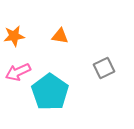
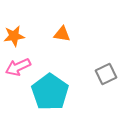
orange triangle: moved 2 px right, 2 px up
gray square: moved 2 px right, 6 px down
pink arrow: moved 5 px up
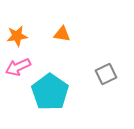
orange star: moved 3 px right
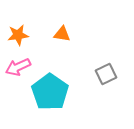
orange star: moved 1 px right, 1 px up
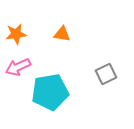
orange star: moved 2 px left, 1 px up
cyan pentagon: rotated 27 degrees clockwise
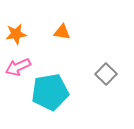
orange triangle: moved 2 px up
gray square: rotated 20 degrees counterclockwise
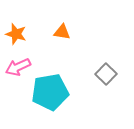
orange star: rotated 25 degrees clockwise
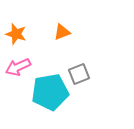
orange triangle: rotated 30 degrees counterclockwise
gray square: moved 27 px left; rotated 25 degrees clockwise
